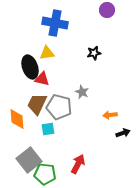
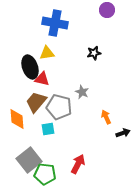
brown trapezoid: moved 1 px left, 2 px up; rotated 15 degrees clockwise
orange arrow: moved 4 px left, 2 px down; rotated 72 degrees clockwise
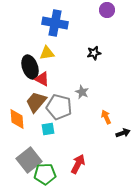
red triangle: rotated 14 degrees clockwise
green pentagon: rotated 10 degrees counterclockwise
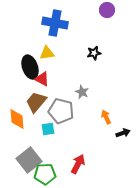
gray pentagon: moved 2 px right, 4 px down
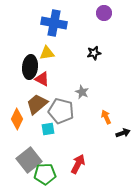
purple circle: moved 3 px left, 3 px down
blue cross: moved 1 px left
black ellipse: rotated 25 degrees clockwise
brown trapezoid: moved 1 px right, 2 px down; rotated 10 degrees clockwise
orange diamond: rotated 30 degrees clockwise
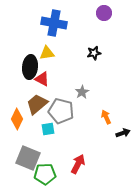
gray star: rotated 16 degrees clockwise
gray square: moved 1 px left, 2 px up; rotated 30 degrees counterclockwise
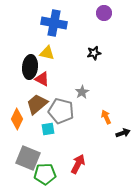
yellow triangle: rotated 21 degrees clockwise
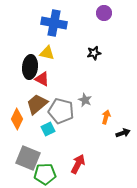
gray star: moved 3 px right, 8 px down; rotated 16 degrees counterclockwise
orange arrow: rotated 40 degrees clockwise
cyan square: rotated 16 degrees counterclockwise
